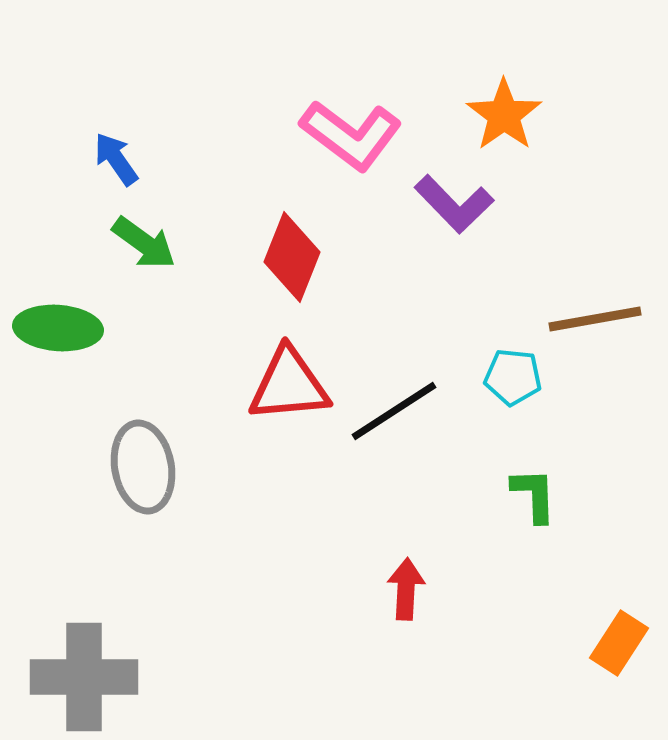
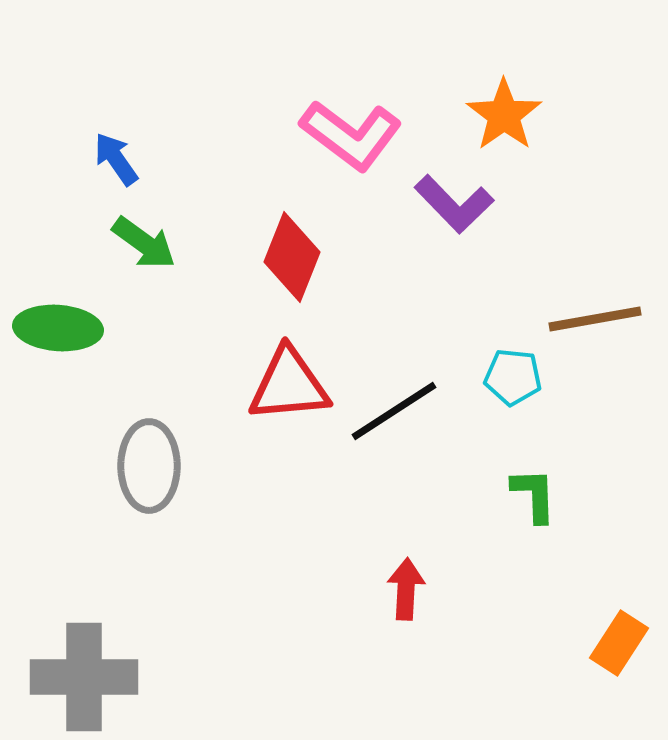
gray ellipse: moved 6 px right, 1 px up; rotated 10 degrees clockwise
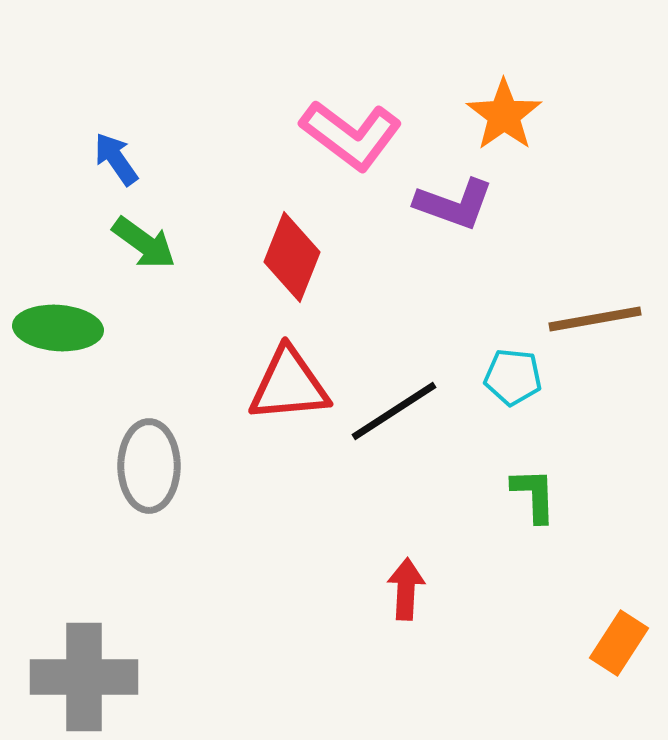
purple L-shape: rotated 26 degrees counterclockwise
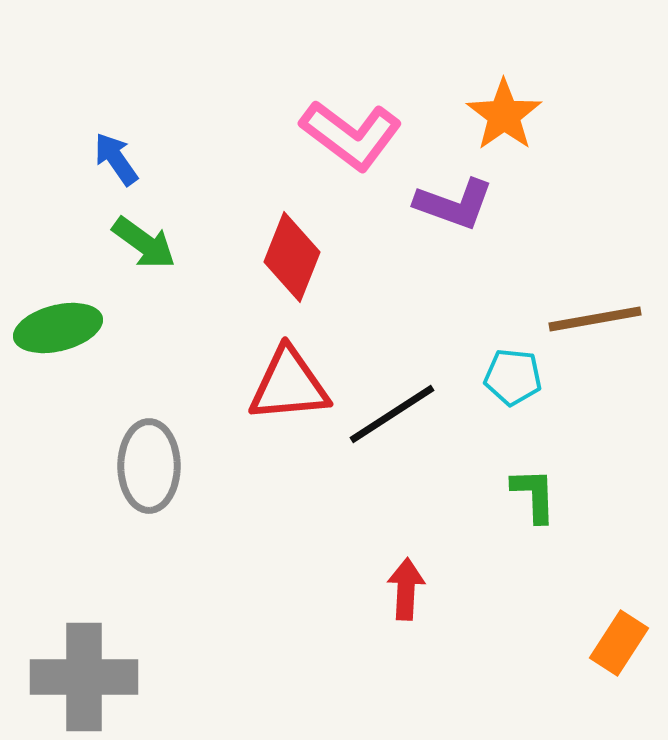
green ellipse: rotated 18 degrees counterclockwise
black line: moved 2 px left, 3 px down
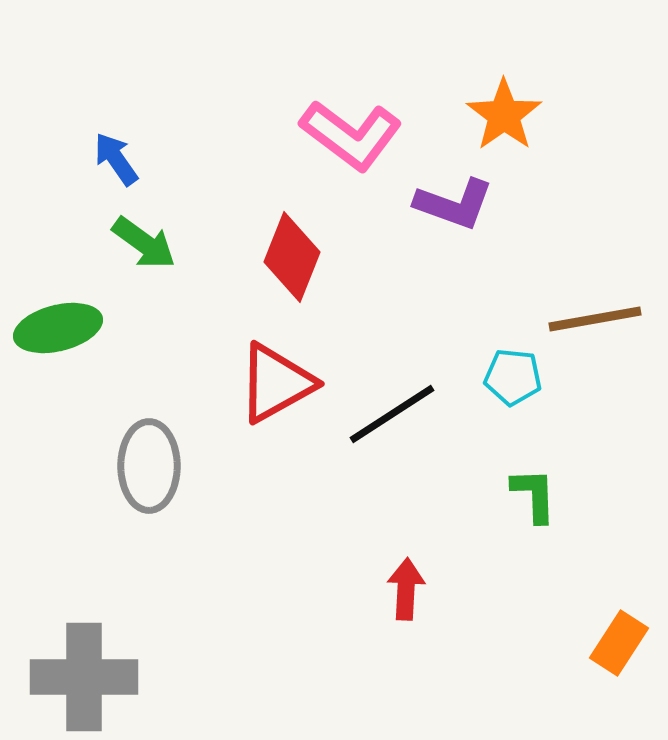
red triangle: moved 13 px left, 2 px up; rotated 24 degrees counterclockwise
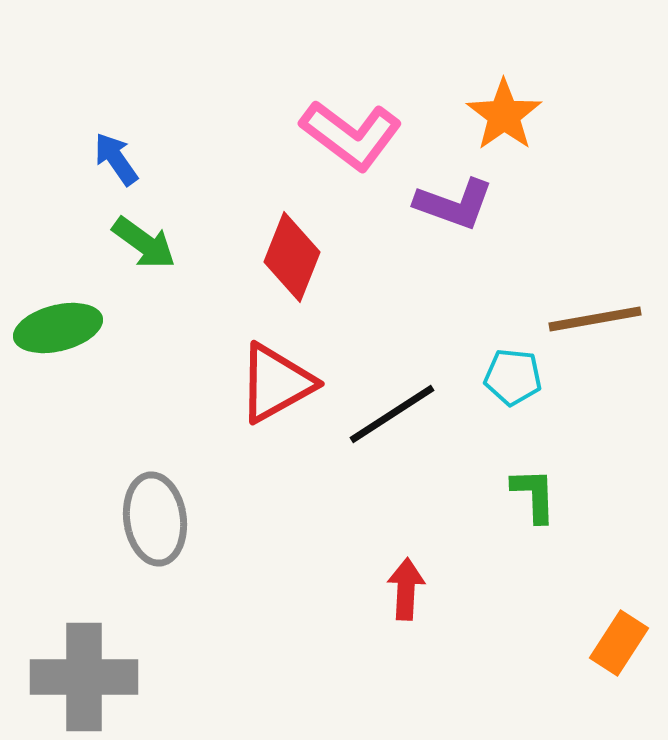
gray ellipse: moved 6 px right, 53 px down; rotated 8 degrees counterclockwise
